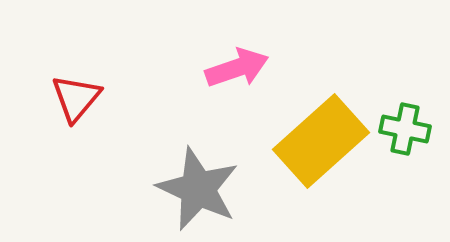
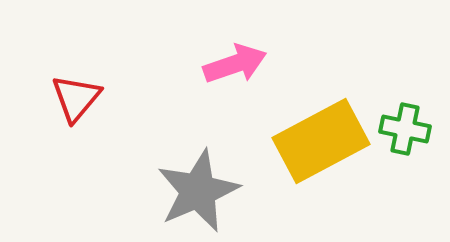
pink arrow: moved 2 px left, 4 px up
yellow rectangle: rotated 14 degrees clockwise
gray star: moved 2 px down; rotated 24 degrees clockwise
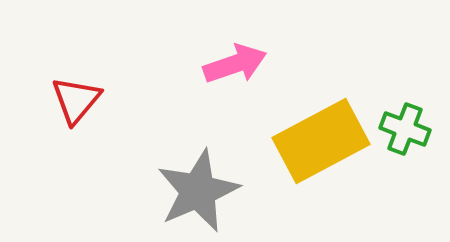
red triangle: moved 2 px down
green cross: rotated 9 degrees clockwise
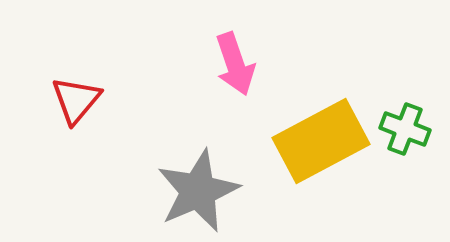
pink arrow: rotated 90 degrees clockwise
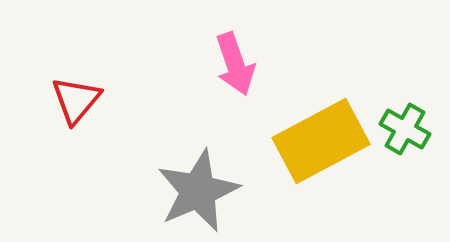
green cross: rotated 9 degrees clockwise
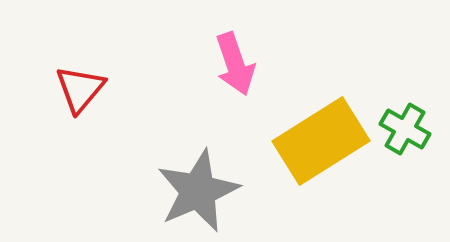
red triangle: moved 4 px right, 11 px up
yellow rectangle: rotated 4 degrees counterclockwise
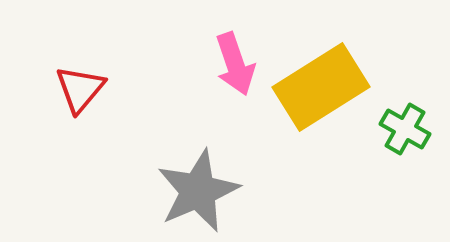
yellow rectangle: moved 54 px up
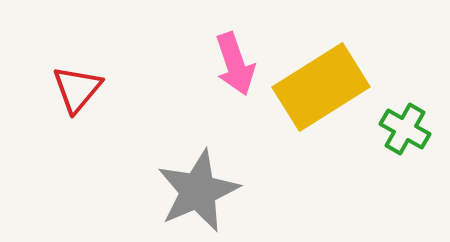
red triangle: moved 3 px left
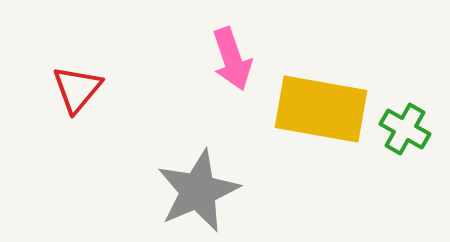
pink arrow: moved 3 px left, 5 px up
yellow rectangle: moved 22 px down; rotated 42 degrees clockwise
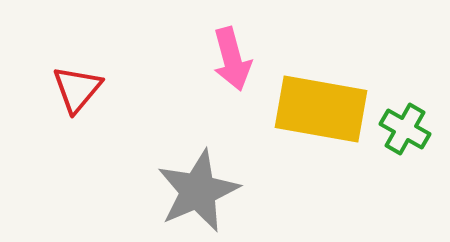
pink arrow: rotated 4 degrees clockwise
